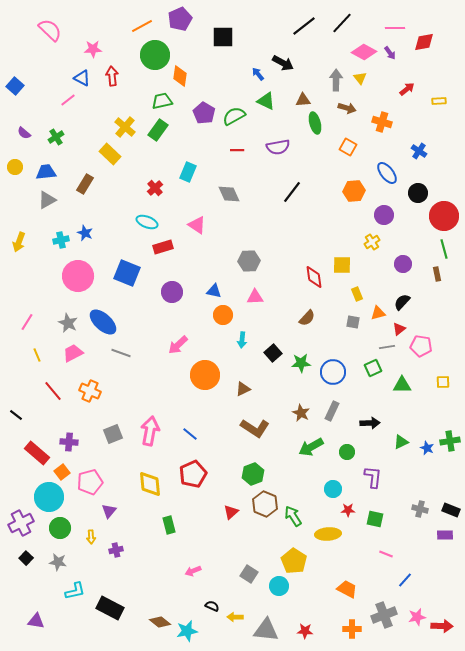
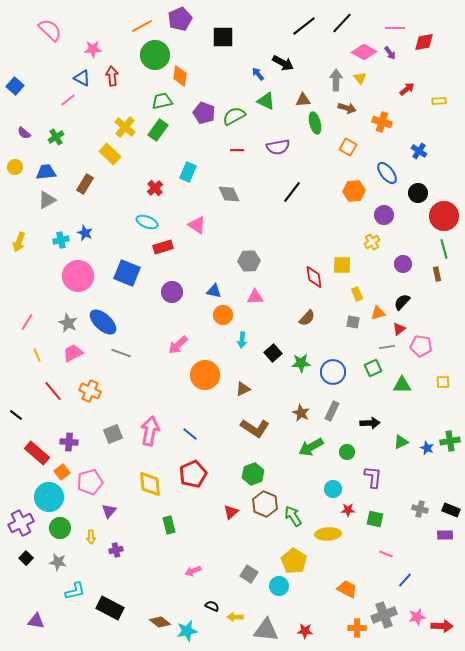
purple pentagon at (204, 113): rotated 10 degrees counterclockwise
orange cross at (352, 629): moved 5 px right, 1 px up
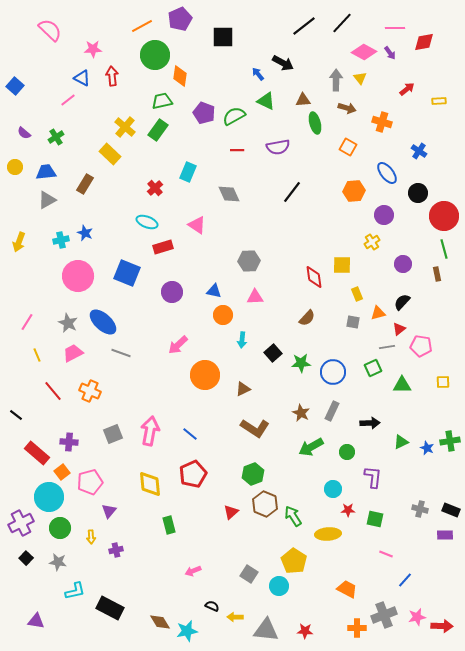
brown diamond at (160, 622): rotated 20 degrees clockwise
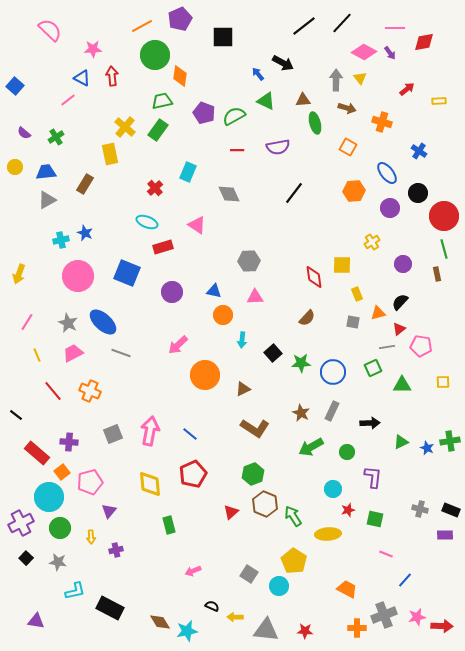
yellow rectangle at (110, 154): rotated 35 degrees clockwise
black line at (292, 192): moved 2 px right, 1 px down
purple circle at (384, 215): moved 6 px right, 7 px up
yellow arrow at (19, 242): moved 32 px down
black semicircle at (402, 302): moved 2 px left
red star at (348, 510): rotated 16 degrees counterclockwise
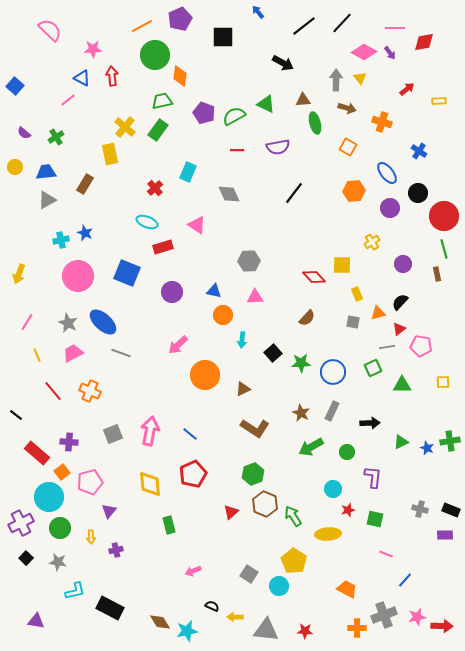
blue arrow at (258, 74): moved 62 px up
green triangle at (266, 101): moved 3 px down
red diamond at (314, 277): rotated 35 degrees counterclockwise
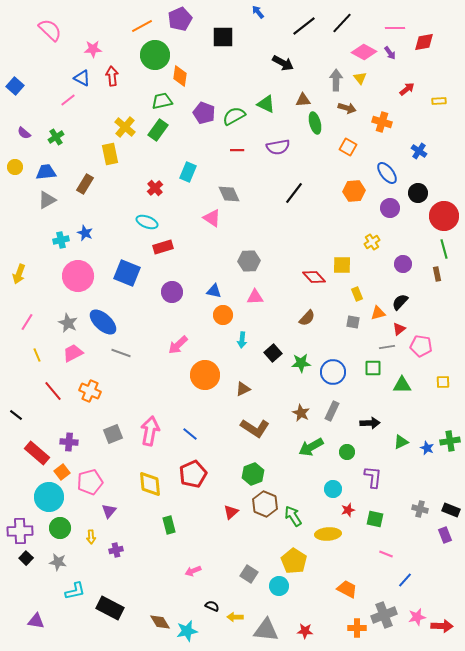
pink triangle at (197, 225): moved 15 px right, 7 px up
green square at (373, 368): rotated 24 degrees clockwise
purple cross at (21, 523): moved 1 px left, 8 px down; rotated 25 degrees clockwise
purple rectangle at (445, 535): rotated 70 degrees clockwise
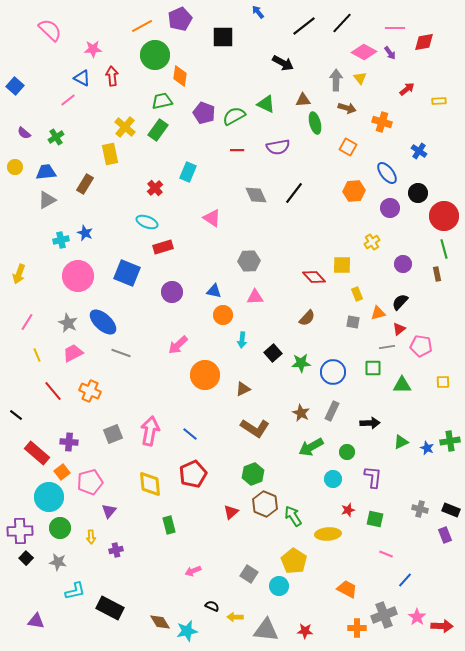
gray diamond at (229, 194): moved 27 px right, 1 px down
cyan circle at (333, 489): moved 10 px up
pink star at (417, 617): rotated 24 degrees counterclockwise
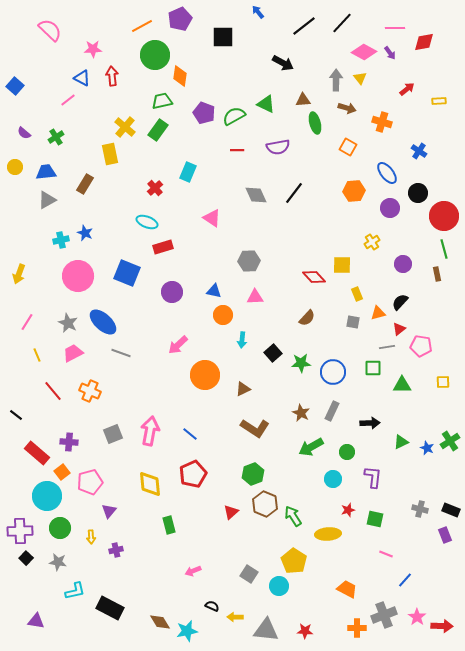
green cross at (450, 441): rotated 24 degrees counterclockwise
cyan circle at (49, 497): moved 2 px left, 1 px up
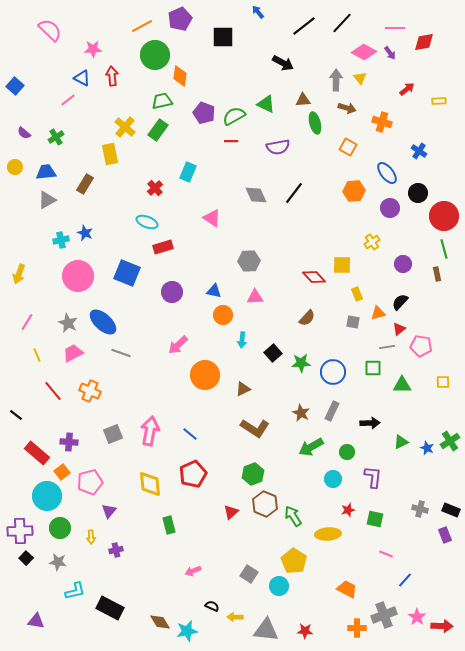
red line at (237, 150): moved 6 px left, 9 px up
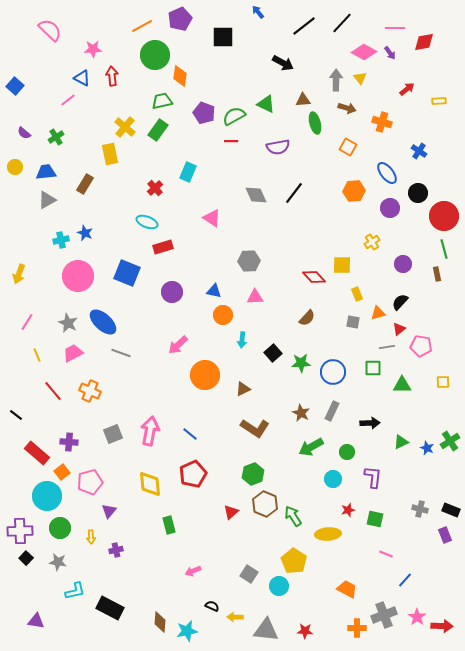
brown diamond at (160, 622): rotated 35 degrees clockwise
